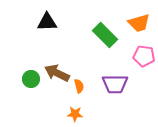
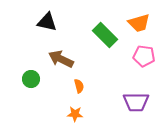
black triangle: rotated 15 degrees clockwise
brown arrow: moved 4 px right, 14 px up
purple trapezoid: moved 21 px right, 18 px down
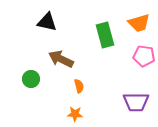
green rectangle: rotated 30 degrees clockwise
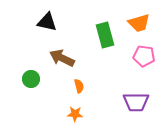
brown arrow: moved 1 px right, 1 px up
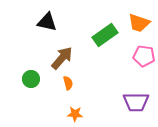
orange trapezoid: rotated 35 degrees clockwise
green rectangle: rotated 70 degrees clockwise
brown arrow: rotated 105 degrees clockwise
orange semicircle: moved 11 px left, 3 px up
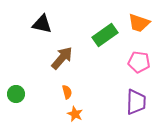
black triangle: moved 5 px left, 2 px down
pink pentagon: moved 5 px left, 6 px down
green circle: moved 15 px left, 15 px down
orange semicircle: moved 1 px left, 9 px down
purple trapezoid: rotated 88 degrees counterclockwise
orange star: rotated 21 degrees clockwise
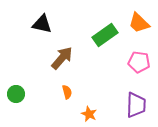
orange trapezoid: rotated 25 degrees clockwise
purple trapezoid: moved 3 px down
orange star: moved 14 px right
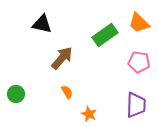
orange semicircle: rotated 16 degrees counterclockwise
